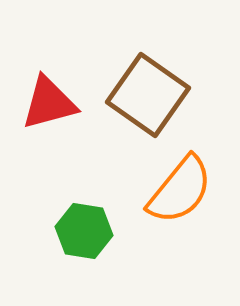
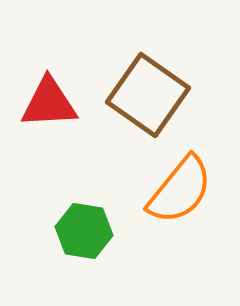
red triangle: rotated 12 degrees clockwise
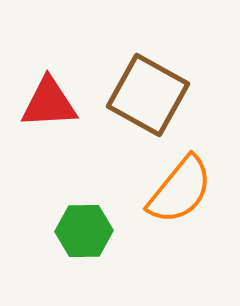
brown square: rotated 6 degrees counterclockwise
green hexagon: rotated 10 degrees counterclockwise
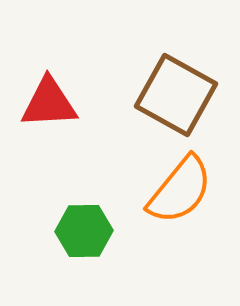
brown square: moved 28 px right
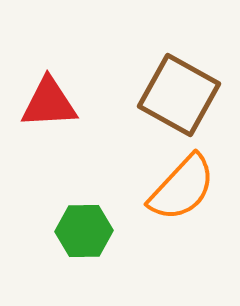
brown square: moved 3 px right
orange semicircle: moved 2 px right, 2 px up; rotated 4 degrees clockwise
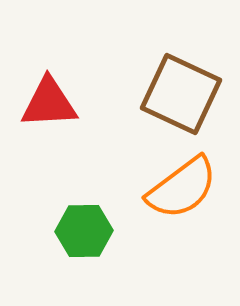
brown square: moved 2 px right, 1 px up; rotated 4 degrees counterclockwise
orange semicircle: rotated 10 degrees clockwise
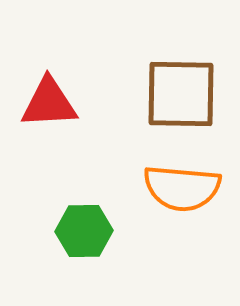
brown square: rotated 24 degrees counterclockwise
orange semicircle: rotated 42 degrees clockwise
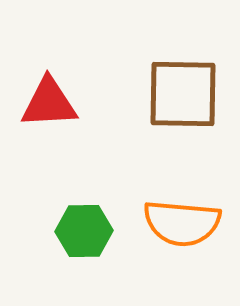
brown square: moved 2 px right
orange semicircle: moved 35 px down
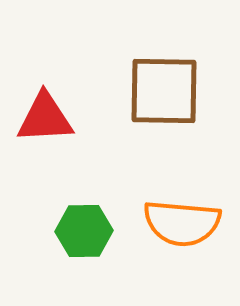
brown square: moved 19 px left, 3 px up
red triangle: moved 4 px left, 15 px down
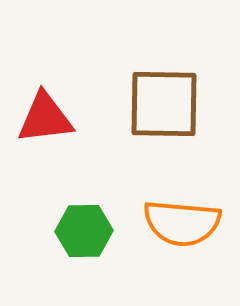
brown square: moved 13 px down
red triangle: rotated 4 degrees counterclockwise
